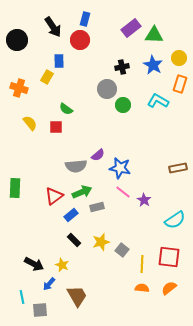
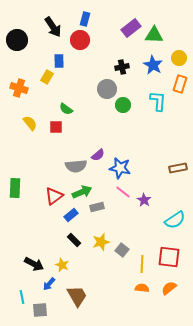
cyan L-shape at (158, 101): rotated 65 degrees clockwise
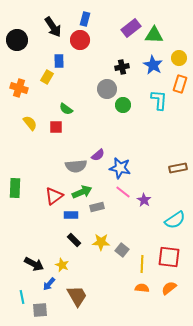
cyan L-shape at (158, 101): moved 1 px right, 1 px up
blue rectangle at (71, 215): rotated 40 degrees clockwise
yellow star at (101, 242): rotated 18 degrees clockwise
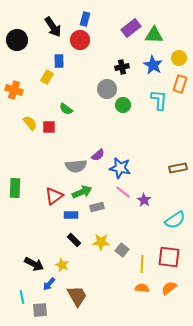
orange cross at (19, 88): moved 5 px left, 2 px down
red square at (56, 127): moved 7 px left
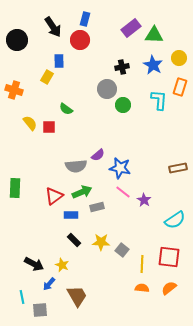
orange rectangle at (180, 84): moved 3 px down
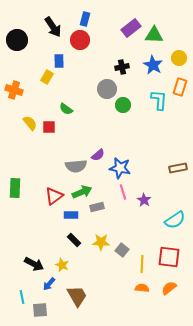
pink line at (123, 192): rotated 35 degrees clockwise
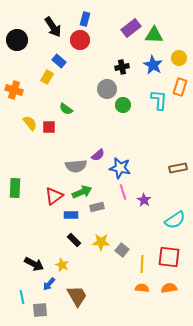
blue rectangle at (59, 61): rotated 48 degrees counterclockwise
orange semicircle at (169, 288): rotated 28 degrees clockwise
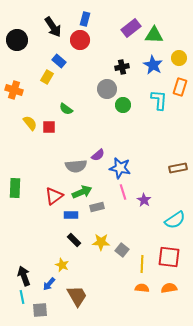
black arrow at (34, 264): moved 10 px left, 12 px down; rotated 138 degrees counterclockwise
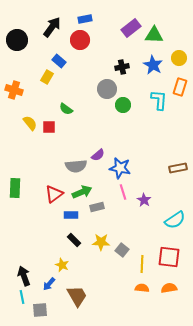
blue rectangle at (85, 19): rotated 64 degrees clockwise
black arrow at (53, 27): moved 1 px left; rotated 110 degrees counterclockwise
red triangle at (54, 196): moved 2 px up
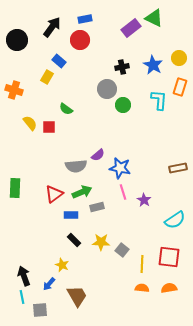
green triangle at (154, 35): moved 17 px up; rotated 24 degrees clockwise
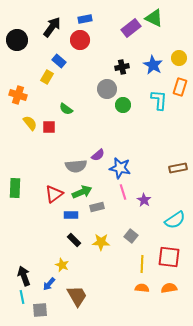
orange cross at (14, 90): moved 4 px right, 5 px down
gray square at (122, 250): moved 9 px right, 14 px up
